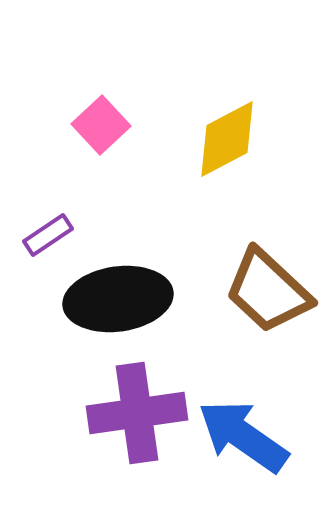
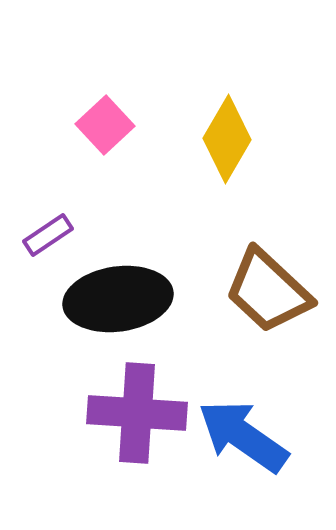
pink square: moved 4 px right
yellow diamond: rotated 32 degrees counterclockwise
purple cross: rotated 12 degrees clockwise
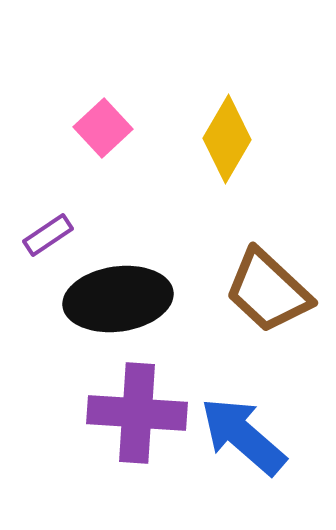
pink square: moved 2 px left, 3 px down
blue arrow: rotated 6 degrees clockwise
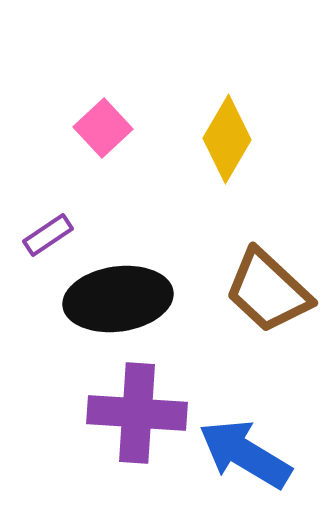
blue arrow: moved 2 px right, 18 px down; rotated 10 degrees counterclockwise
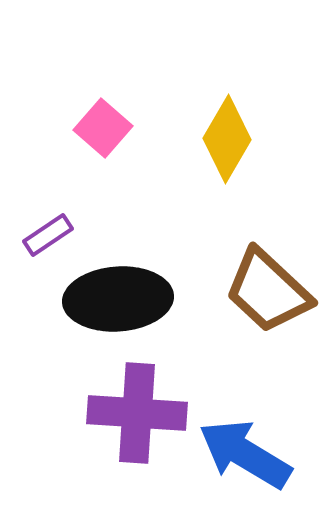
pink square: rotated 6 degrees counterclockwise
black ellipse: rotated 4 degrees clockwise
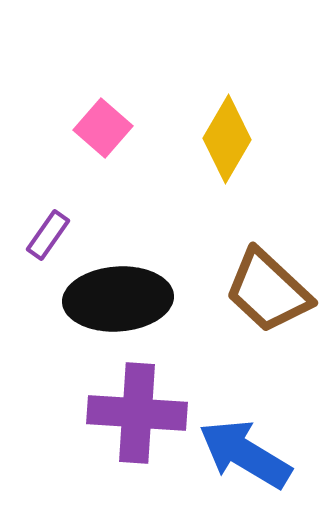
purple rectangle: rotated 21 degrees counterclockwise
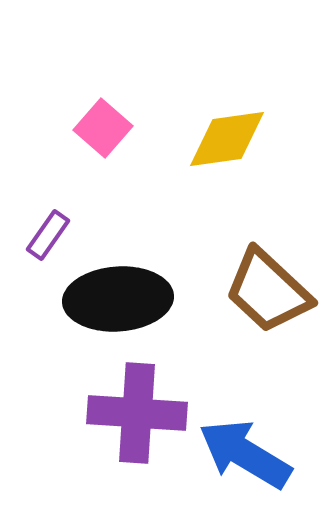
yellow diamond: rotated 52 degrees clockwise
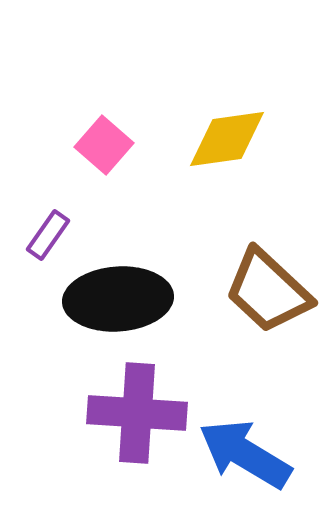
pink square: moved 1 px right, 17 px down
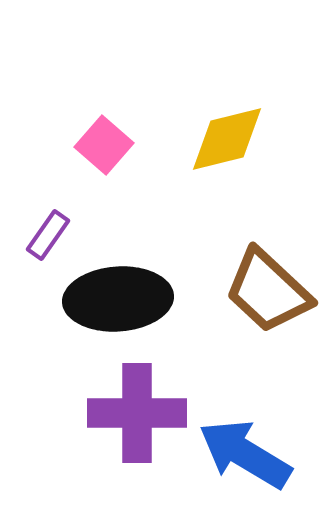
yellow diamond: rotated 6 degrees counterclockwise
purple cross: rotated 4 degrees counterclockwise
